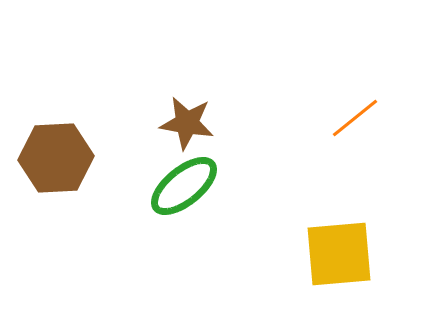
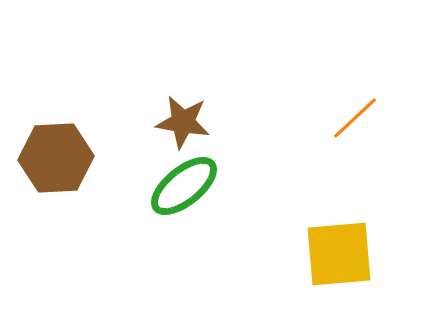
orange line: rotated 4 degrees counterclockwise
brown star: moved 4 px left, 1 px up
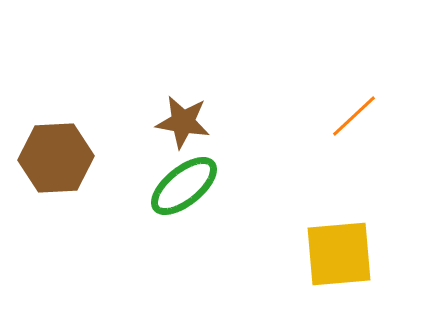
orange line: moved 1 px left, 2 px up
